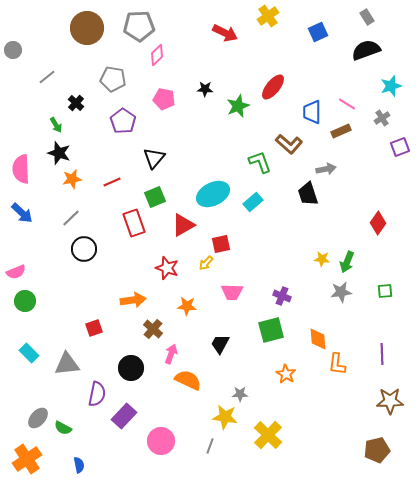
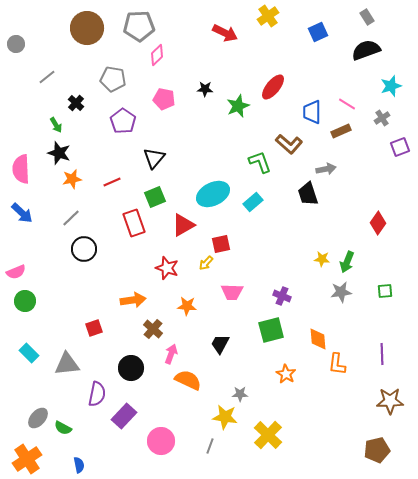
gray circle at (13, 50): moved 3 px right, 6 px up
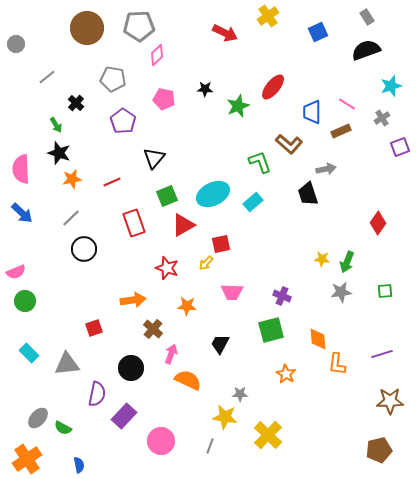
green square at (155, 197): moved 12 px right, 1 px up
purple line at (382, 354): rotated 75 degrees clockwise
brown pentagon at (377, 450): moved 2 px right
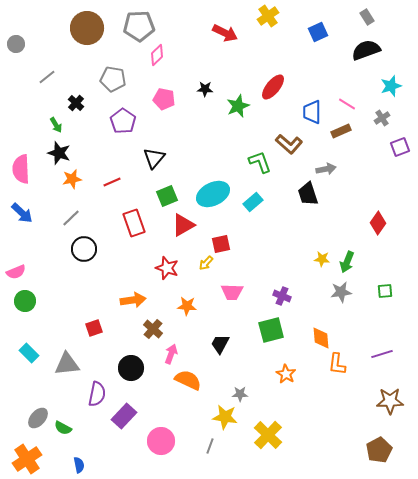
orange diamond at (318, 339): moved 3 px right, 1 px up
brown pentagon at (379, 450): rotated 15 degrees counterclockwise
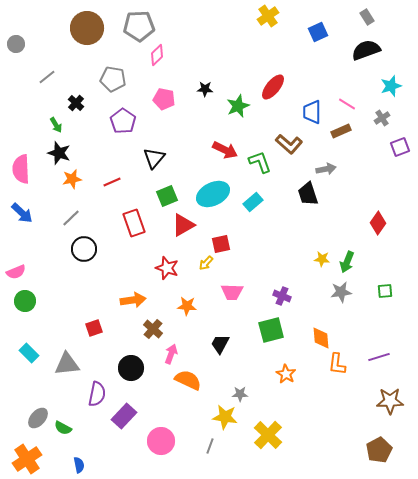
red arrow at (225, 33): moved 117 px down
purple line at (382, 354): moved 3 px left, 3 px down
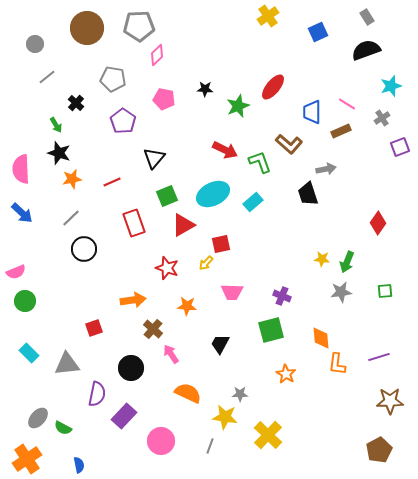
gray circle at (16, 44): moved 19 px right
pink arrow at (171, 354): rotated 54 degrees counterclockwise
orange semicircle at (188, 380): moved 13 px down
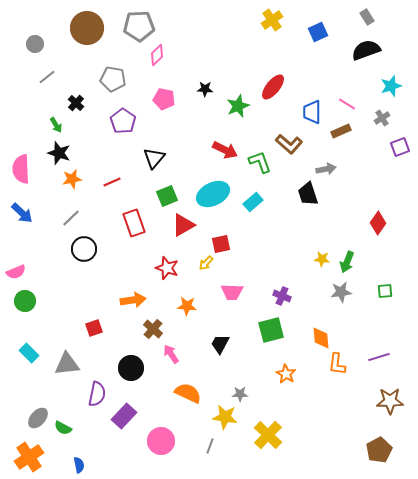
yellow cross at (268, 16): moved 4 px right, 4 px down
orange cross at (27, 459): moved 2 px right, 2 px up
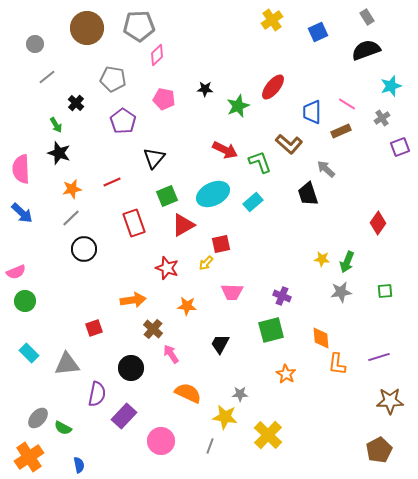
gray arrow at (326, 169): rotated 126 degrees counterclockwise
orange star at (72, 179): moved 10 px down
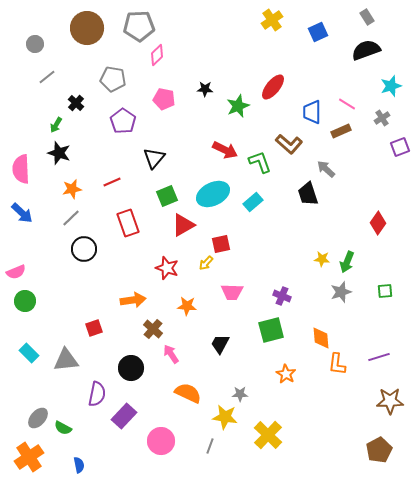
green arrow at (56, 125): rotated 63 degrees clockwise
red rectangle at (134, 223): moved 6 px left
gray star at (341, 292): rotated 10 degrees counterclockwise
gray triangle at (67, 364): moved 1 px left, 4 px up
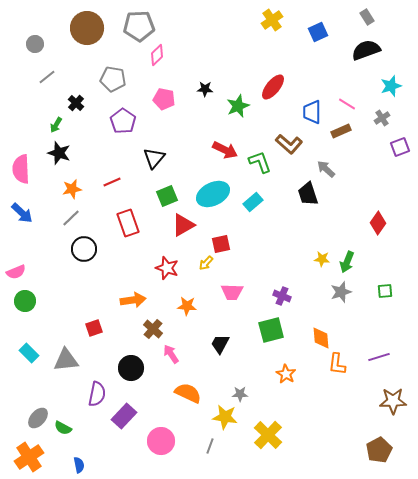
brown star at (390, 401): moved 3 px right
